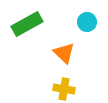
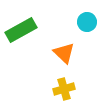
green rectangle: moved 6 px left, 6 px down
yellow cross: rotated 25 degrees counterclockwise
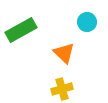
yellow cross: moved 2 px left
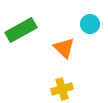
cyan circle: moved 3 px right, 2 px down
orange triangle: moved 5 px up
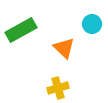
cyan circle: moved 2 px right
yellow cross: moved 4 px left, 1 px up
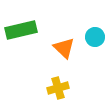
cyan circle: moved 3 px right, 13 px down
green rectangle: rotated 16 degrees clockwise
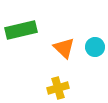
cyan circle: moved 10 px down
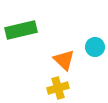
orange triangle: moved 12 px down
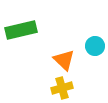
cyan circle: moved 1 px up
yellow cross: moved 4 px right
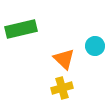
green rectangle: moved 1 px up
orange triangle: moved 1 px up
